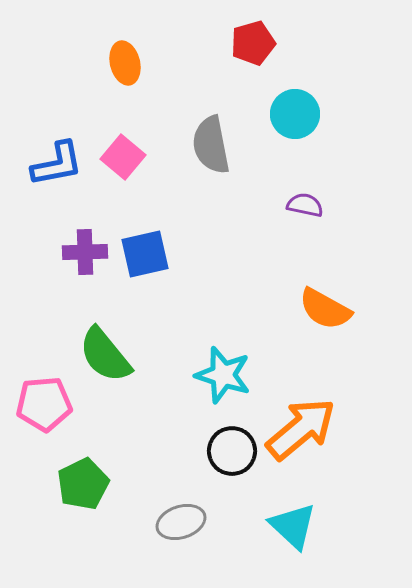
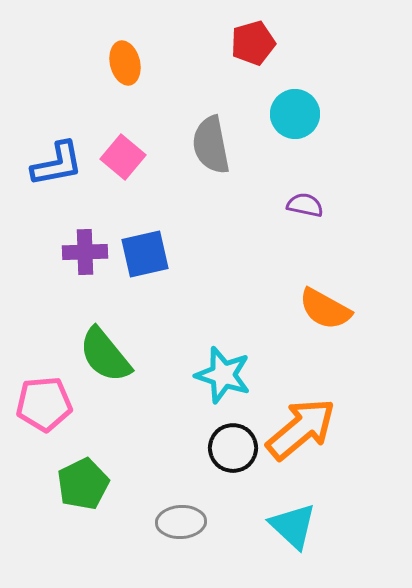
black circle: moved 1 px right, 3 px up
gray ellipse: rotated 15 degrees clockwise
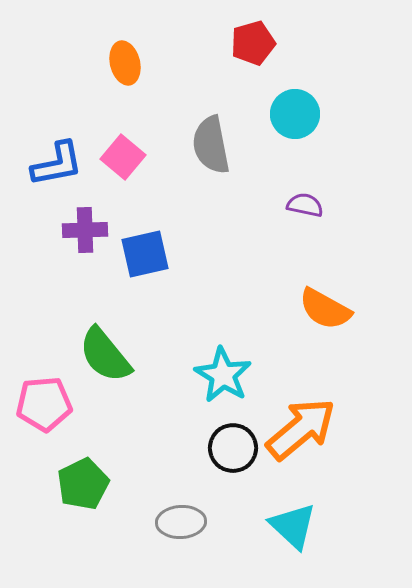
purple cross: moved 22 px up
cyan star: rotated 14 degrees clockwise
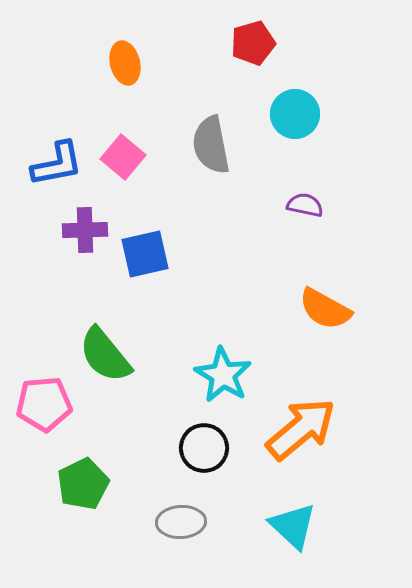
black circle: moved 29 px left
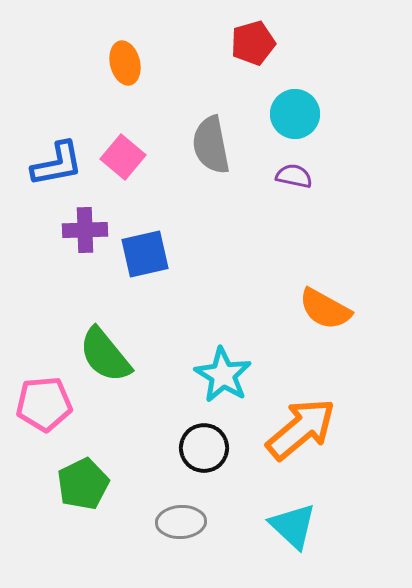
purple semicircle: moved 11 px left, 29 px up
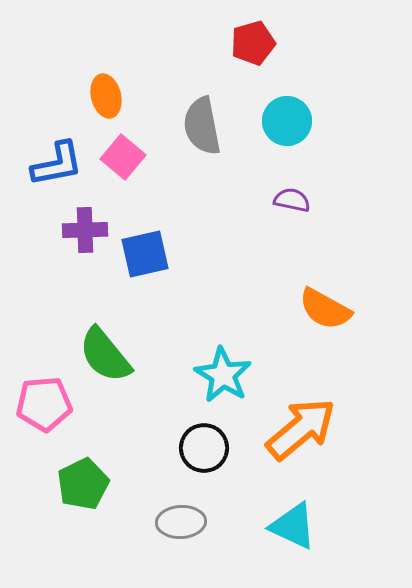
orange ellipse: moved 19 px left, 33 px down
cyan circle: moved 8 px left, 7 px down
gray semicircle: moved 9 px left, 19 px up
purple semicircle: moved 2 px left, 24 px down
cyan triangle: rotated 18 degrees counterclockwise
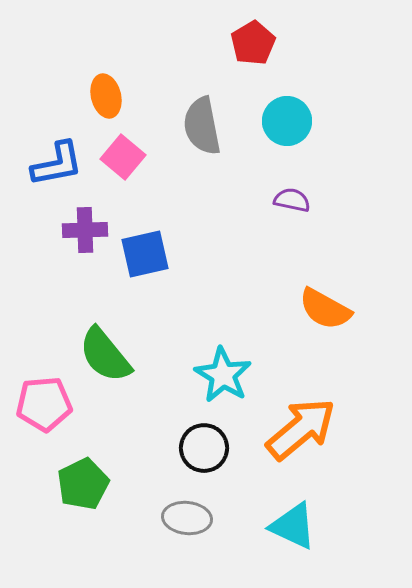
red pentagon: rotated 15 degrees counterclockwise
gray ellipse: moved 6 px right, 4 px up; rotated 9 degrees clockwise
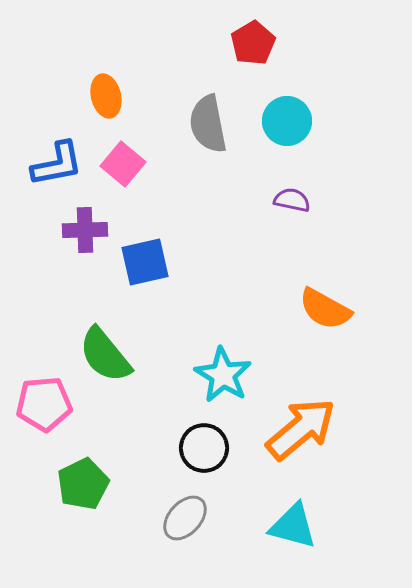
gray semicircle: moved 6 px right, 2 px up
pink square: moved 7 px down
blue square: moved 8 px down
gray ellipse: moved 2 px left; rotated 54 degrees counterclockwise
cyan triangle: rotated 10 degrees counterclockwise
